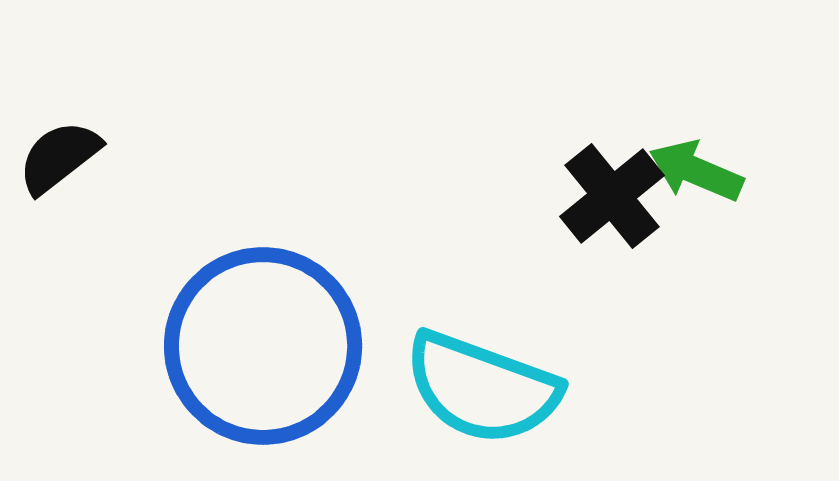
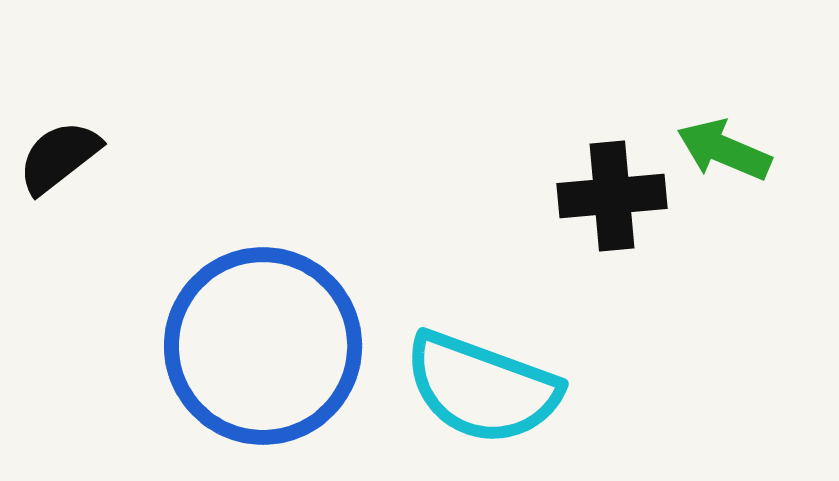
green arrow: moved 28 px right, 21 px up
black cross: rotated 34 degrees clockwise
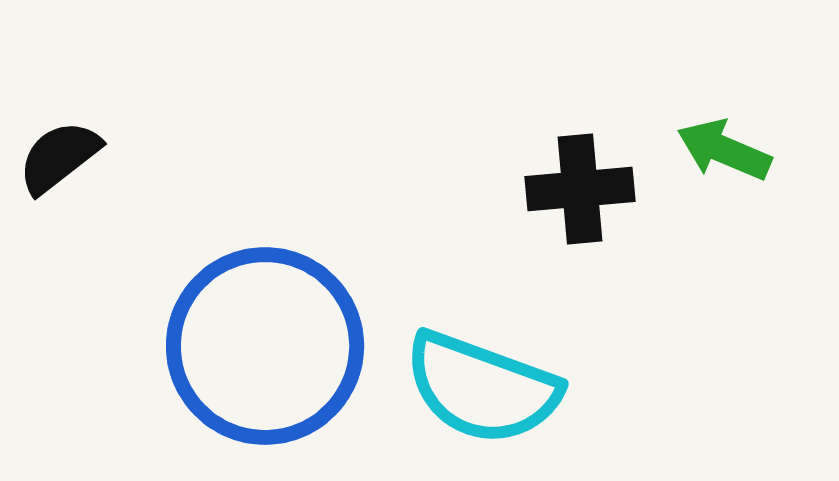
black cross: moved 32 px left, 7 px up
blue circle: moved 2 px right
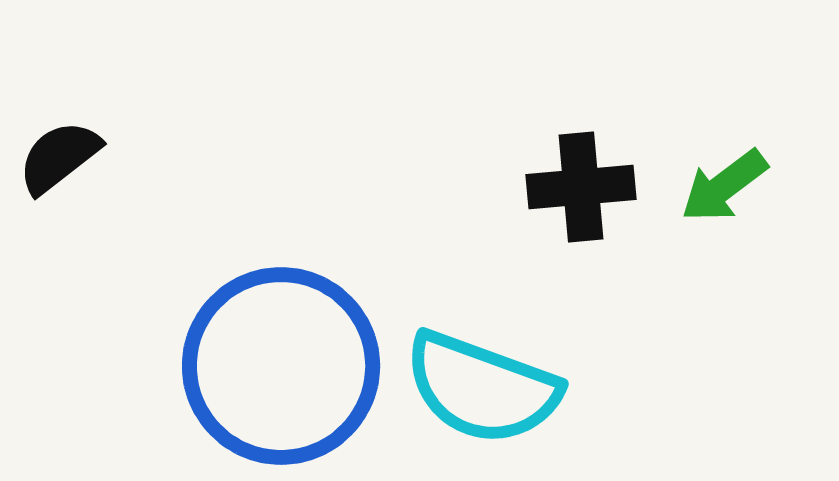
green arrow: moved 36 px down; rotated 60 degrees counterclockwise
black cross: moved 1 px right, 2 px up
blue circle: moved 16 px right, 20 px down
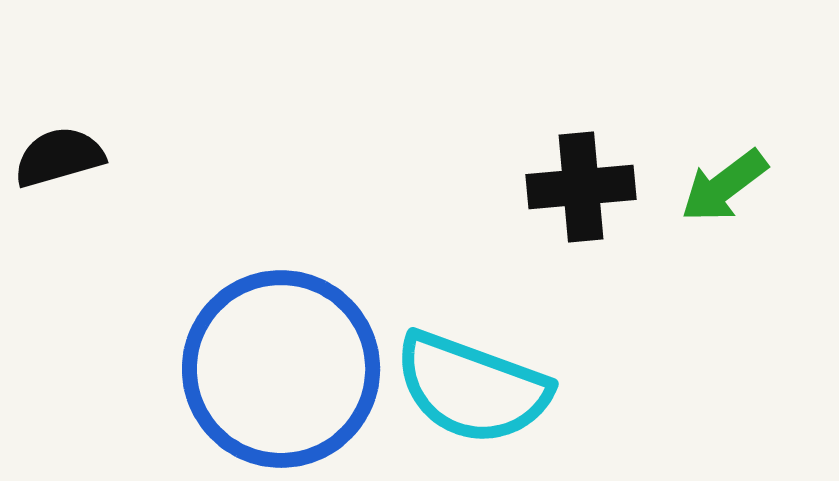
black semicircle: rotated 22 degrees clockwise
blue circle: moved 3 px down
cyan semicircle: moved 10 px left
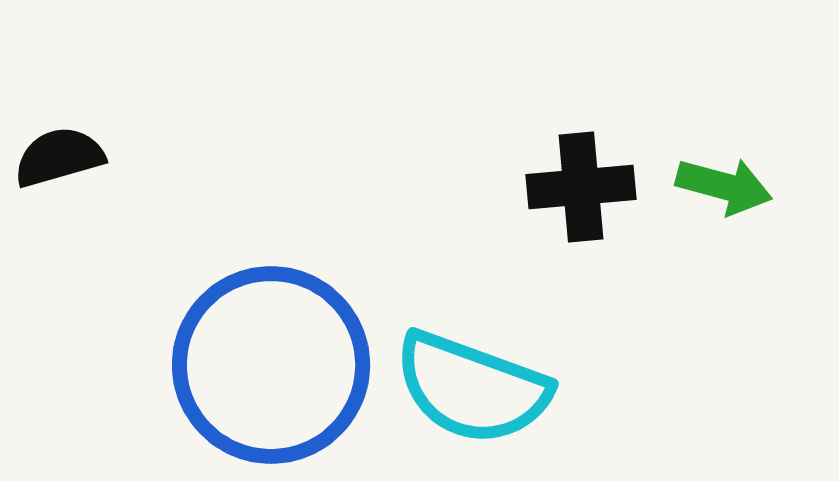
green arrow: rotated 128 degrees counterclockwise
blue circle: moved 10 px left, 4 px up
